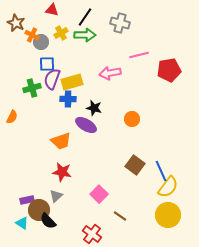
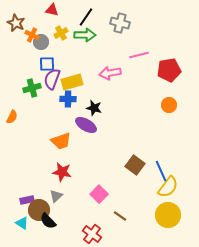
black line: moved 1 px right
orange circle: moved 37 px right, 14 px up
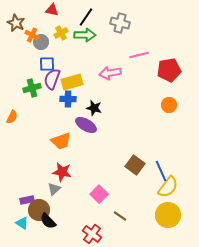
gray triangle: moved 2 px left, 7 px up
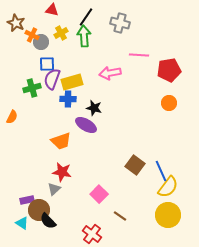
green arrow: moved 1 px left, 1 px down; rotated 95 degrees counterclockwise
pink line: rotated 18 degrees clockwise
orange circle: moved 2 px up
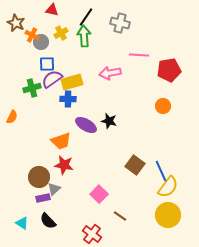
purple semicircle: rotated 35 degrees clockwise
orange circle: moved 6 px left, 3 px down
black star: moved 15 px right, 13 px down
red star: moved 2 px right, 7 px up
purple rectangle: moved 16 px right, 2 px up
brown circle: moved 33 px up
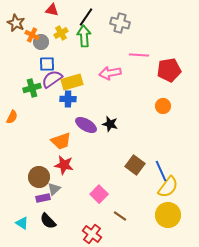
black star: moved 1 px right, 3 px down
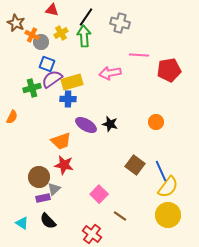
blue square: rotated 21 degrees clockwise
orange circle: moved 7 px left, 16 px down
